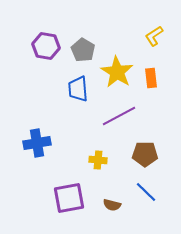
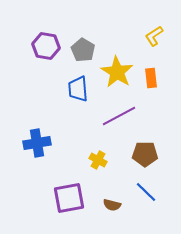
yellow cross: rotated 24 degrees clockwise
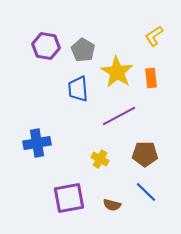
yellow cross: moved 2 px right, 1 px up
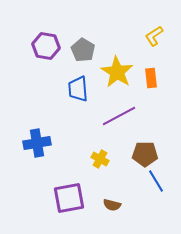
blue line: moved 10 px right, 11 px up; rotated 15 degrees clockwise
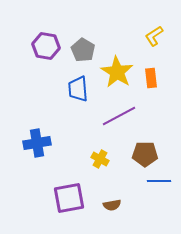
blue line: moved 3 px right; rotated 60 degrees counterclockwise
brown semicircle: rotated 24 degrees counterclockwise
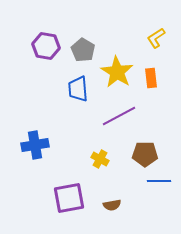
yellow L-shape: moved 2 px right, 2 px down
blue cross: moved 2 px left, 2 px down
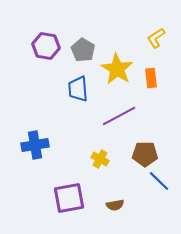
yellow star: moved 3 px up
blue line: rotated 45 degrees clockwise
brown semicircle: moved 3 px right
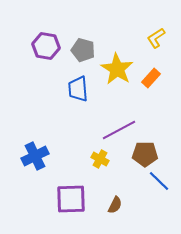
gray pentagon: rotated 15 degrees counterclockwise
orange rectangle: rotated 48 degrees clockwise
purple line: moved 14 px down
blue cross: moved 11 px down; rotated 16 degrees counterclockwise
purple square: moved 2 px right, 1 px down; rotated 8 degrees clockwise
brown semicircle: rotated 54 degrees counterclockwise
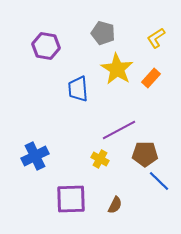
gray pentagon: moved 20 px right, 17 px up
